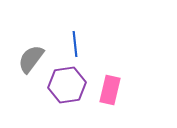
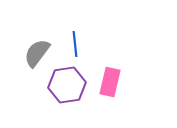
gray semicircle: moved 6 px right, 6 px up
pink rectangle: moved 8 px up
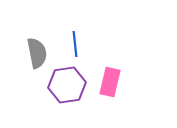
gray semicircle: rotated 132 degrees clockwise
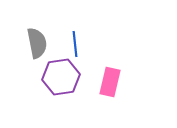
gray semicircle: moved 10 px up
purple hexagon: moved 6 px left, 8 px up
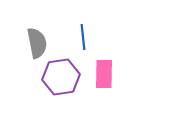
blue line: moved 8 px right, 7 px up
pink rectangle: moved 6 px left, 8 px up; rotated 12 degrees counterclockwise
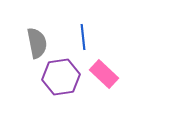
pink rectangle: rotated 48 degrees counterclockwise
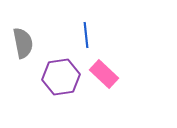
blue line: moved 3 px right, 2 px up
gray semicircle: moved 14 px left
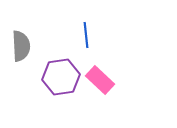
gray semicircle: moved 2 px left, 3 px down; rotated 8 degrees clockwise
pink rectangle: moved 4 px left, 6 px down
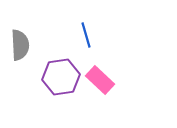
blue line: rotated 10 degrees counterclockwise
gray semicircle: moved 1 px left, 1 px up
